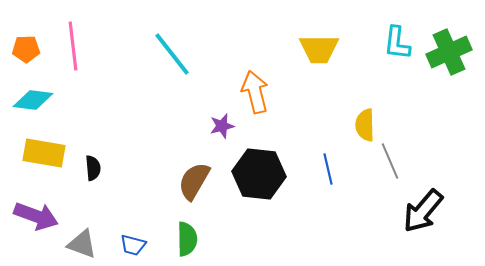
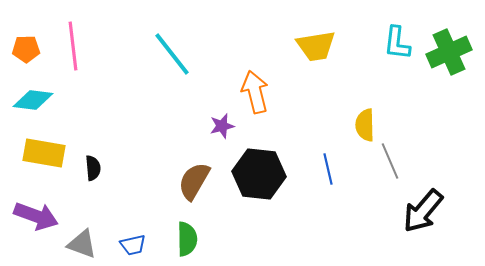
yellow trapezoid: moved 3 px left, 3 px up; rotated 9 degrees counterclockwise
blue trapezoid: rotated 28 degrees counterclockwise
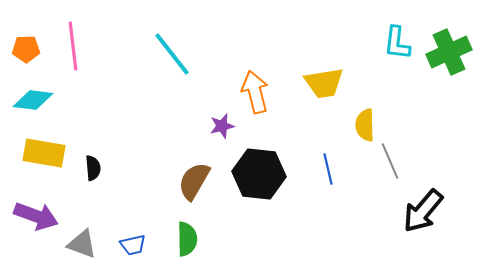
yellow trapezoid: moved 8 px right, 37 px down
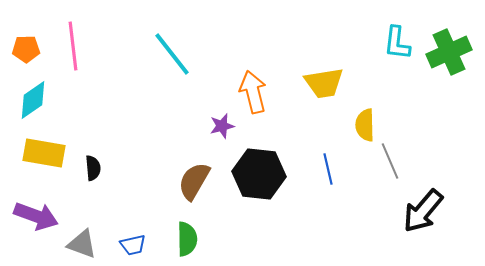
orange arrow: moved 2 px left
cyan diamond: rotated 42 degrees counterclockwise
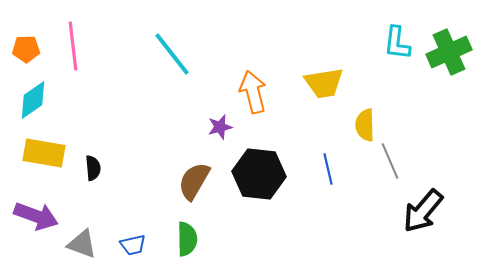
purple star: moved 2 px left, 1 px down
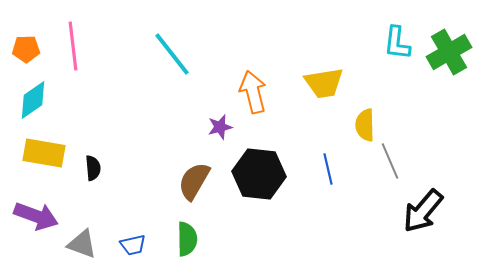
green cross: rotated 6 degrees counterclockwise
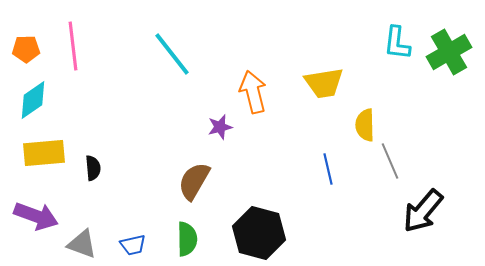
yellow rectangle: rotated 15 degrees counterclockwise
black hexagon: moved 59 px down; rotated 9 degrees clockwise
